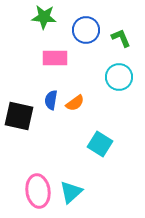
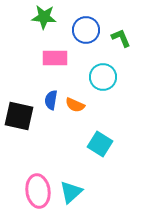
cyan circle: moved 16 px left
orange semicircle: moved 2 px down; rotated 60 degrees clockwise
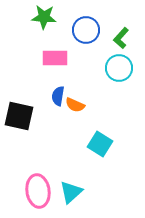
green L-shape: rotated 115 degrees counterclockwise
cyan circle: moved 16 px right, 9 px up
blue semicircle: moved 7 px right, 4 px up
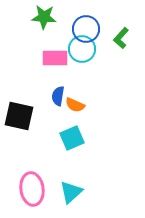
blue circle: moved 1 px up
cyan circle: moved 37 px left, 19 px up
cyan square: moved 28 px left, 6 px up; rotated 35 degrees clockwise
pink ellipse: moved 6 px left, 2 px up
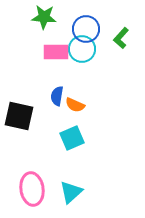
pink rectangle: moved 1 px right, 6 px up
blue semicircle: moved 1 px left
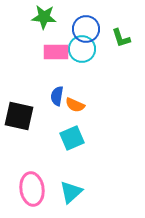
green L-shape: rotated 60 degrees counterclockwise
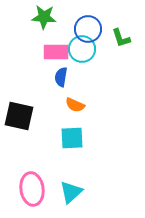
blue circle: moved 2 px right
blue semicircle: moved 4 px right, 19 px up
cyan square: rotated 20 degrees clockwise
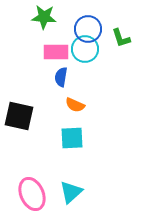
cyan circle: moved 3 px right
pink ellipse: moved 5 px down; rotated 16 degrees counterclockwise
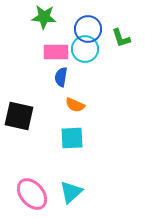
pink ellipse: rotated 16 degrees counterclockwise
